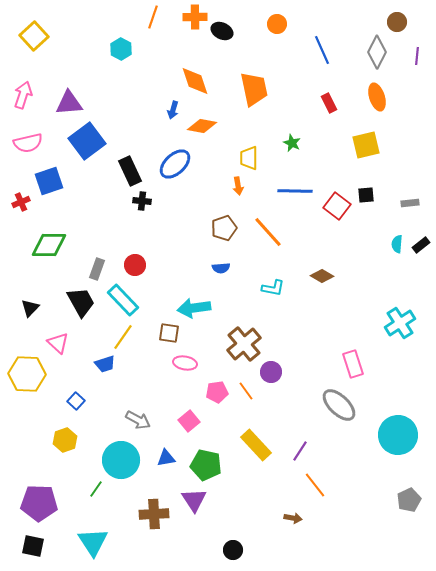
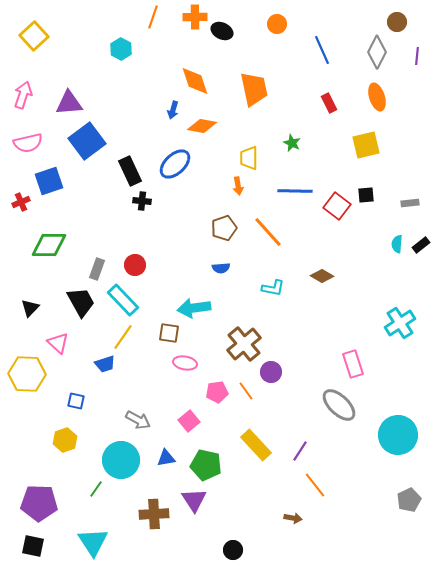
blue square at (76, 401): rotated 30 degrees counterclockwise
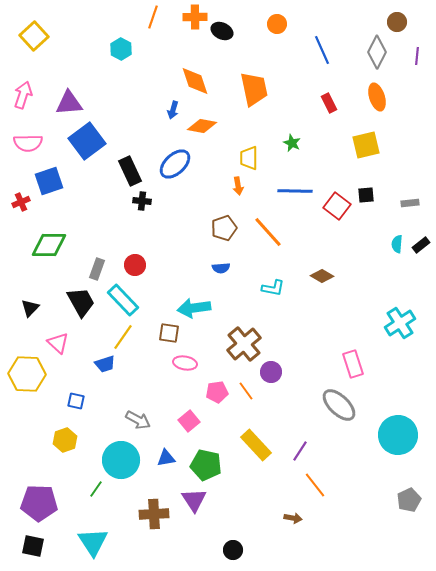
pink semicircle at (28, 143): rotated 12 degrees clockwise
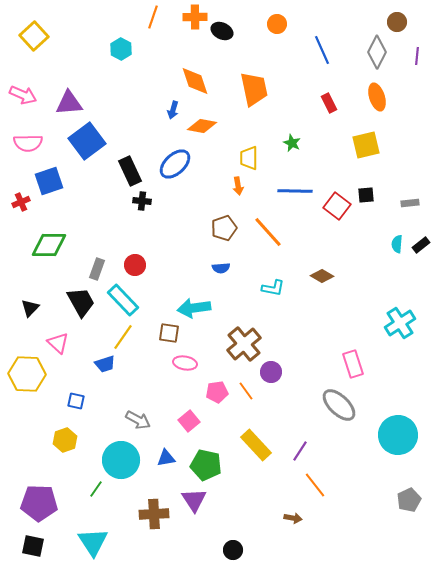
pink arrow at (23, 95): rotated 96 degrees clockwise
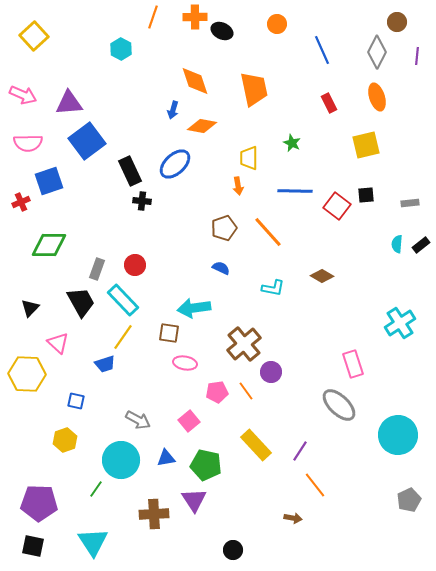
blue semicircle at (221, 268): rotated 150 degrees counterclockwise
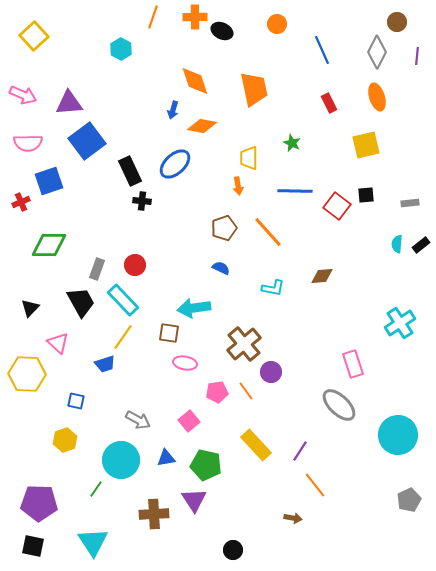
brown diamond at (322, 276): rotated 35 degrees counterclockwise
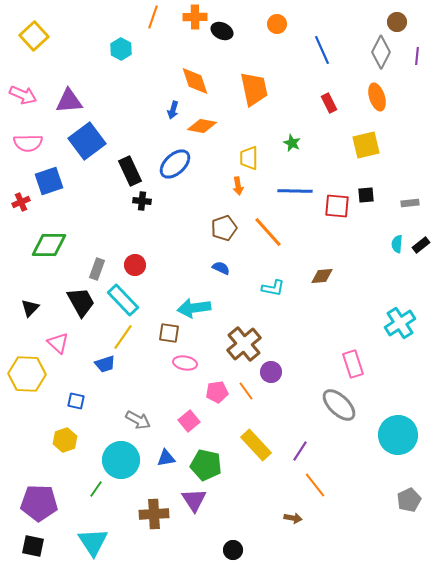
gray diamond at (377, 52): moved 4 px right
purple triangle at (69, 103): moved 2 px up
red square at (337, 206): rotated 32 degrees counterclockwise
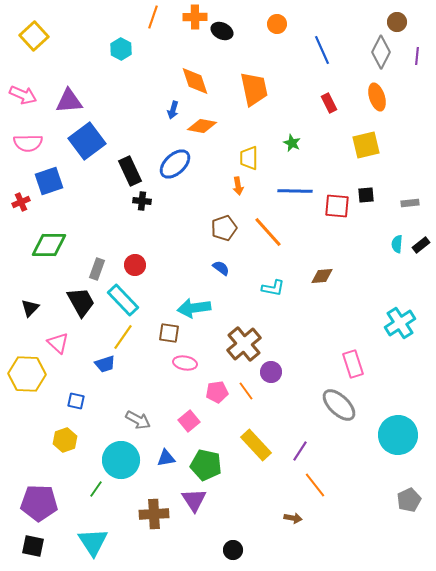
blue semicircle at (221, 268): rotated 12 degrees clockwise
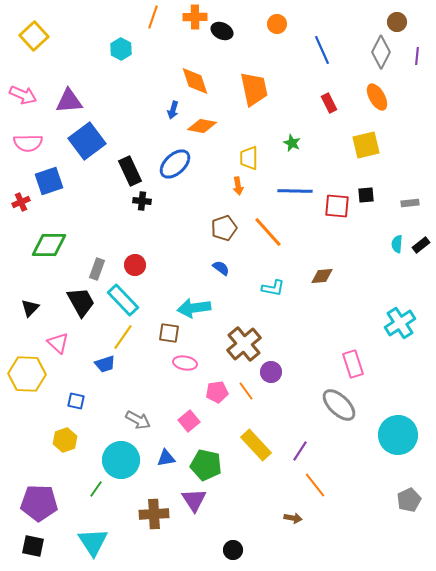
orange ellipse at (377, 97): rotated 12 degrees counterclockwise
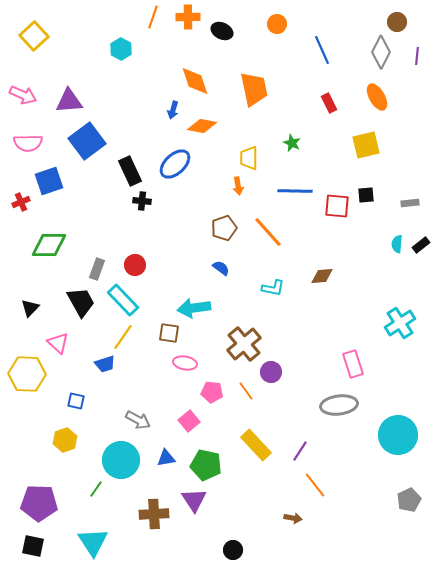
orange cross at (195, 17): moved 7 px left
pink pentagon at (217, 392): moved 5 px left; rotated 15 degrees clockwise
gray ellipse at (339, 405): rotated 51 degrees counterclockwise
